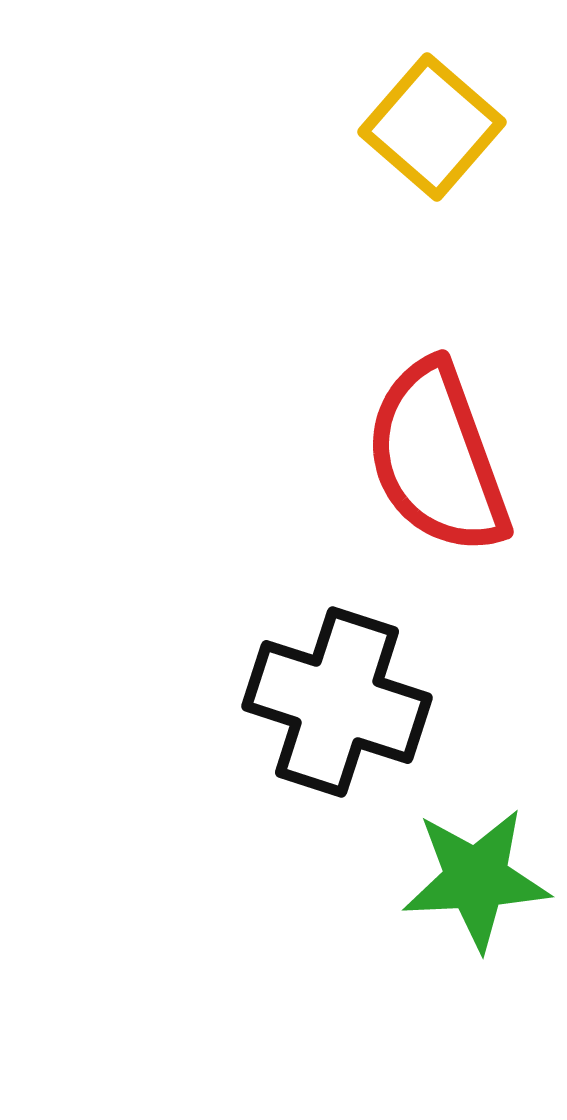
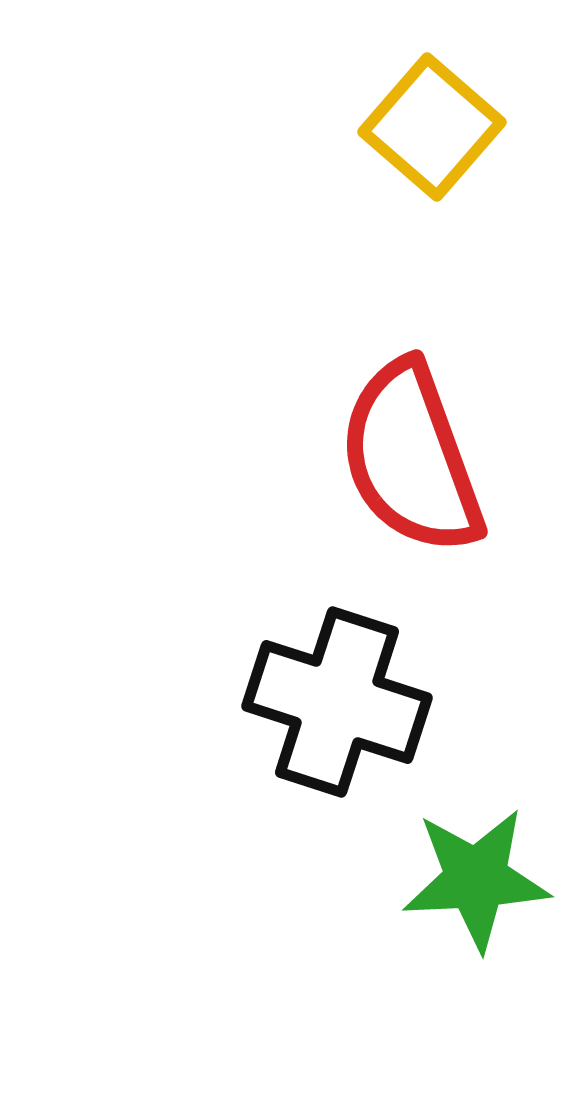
red semicircle: moved 26 px left
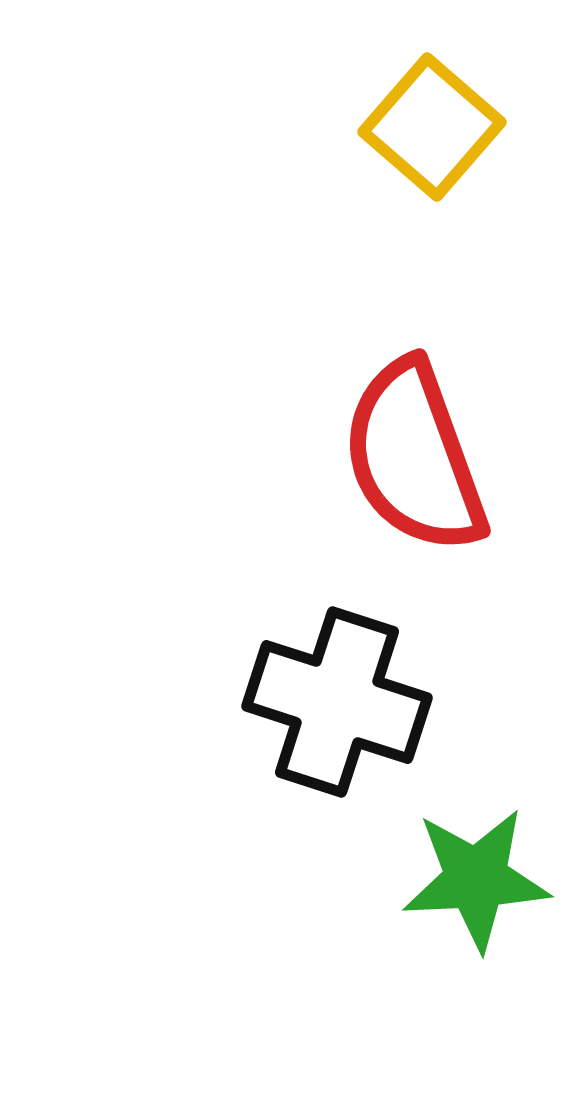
red semicircle: moved 3 px right, 1 px up
